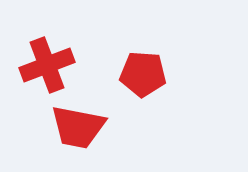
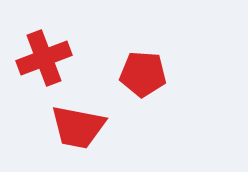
red cross: moved 3 px left, 7 px up
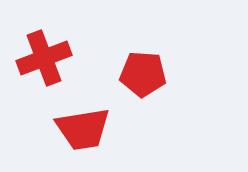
red trapezoid: moved 5 px right, 2 px down; rotated 20 degrees counterclockwise
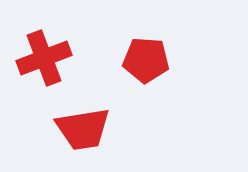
red pentagon: moved 3 px right, 14 px up
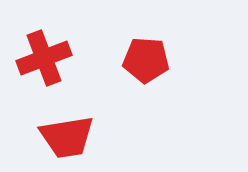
red trapezoid: moved 16 px left, 8 px down
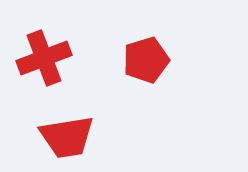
red pentagon: rotated 21 degrees counterclockwise
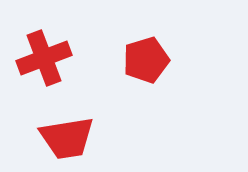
red trapezoid: moved 1 px down
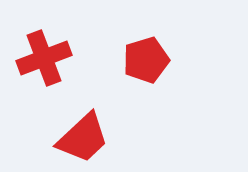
red trapezoid: moved 16 px right; rotated 34 degrees counterclockwise
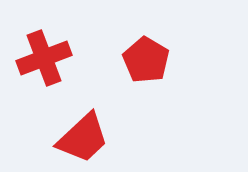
red pentagon: rotated 24 degrees counterclockwise
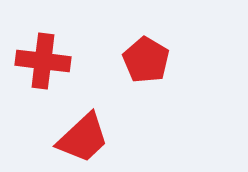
red cross: moved 1 px left, 3 px down; rotated 28 degrees clockwise
